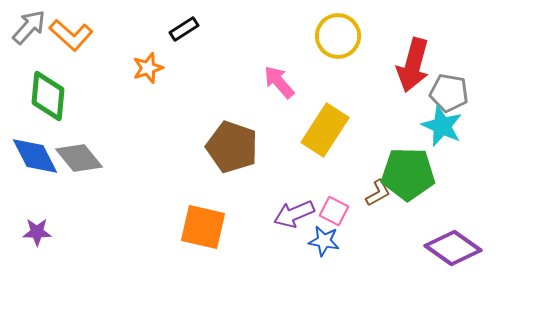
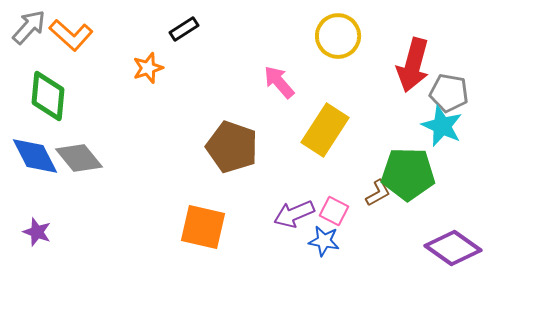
purple star: rotated 20 degrees clockwise
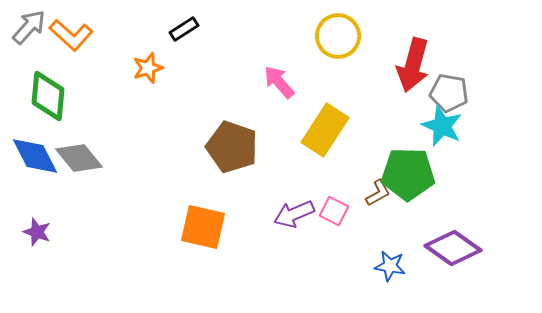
blue star: moved 66 px right, 25 px down
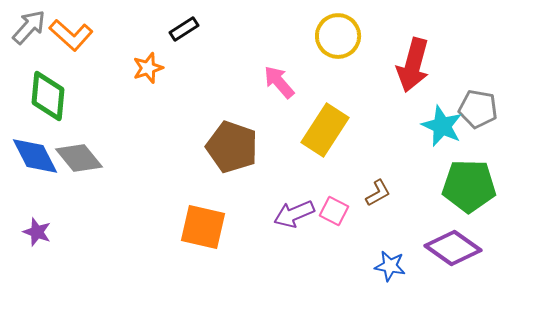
gray pentagon: moved 29 px right, 16 px down
green pentagon: moved 61 px right, 12 px down
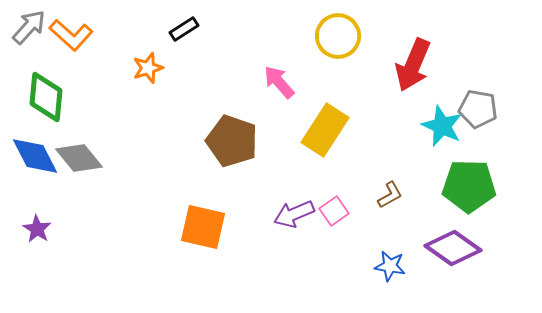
red arrow: rotated 8 degrees clockwise
green diamond: moved 2 px left, 1 px down
brown pentagon: moved 6 px up
brown L-shape: moved 12 px right, 2 px down
pink square: rotated 28 degrees clockwise
purple star: moved 3 px up; rotated 12 degrees clockwise
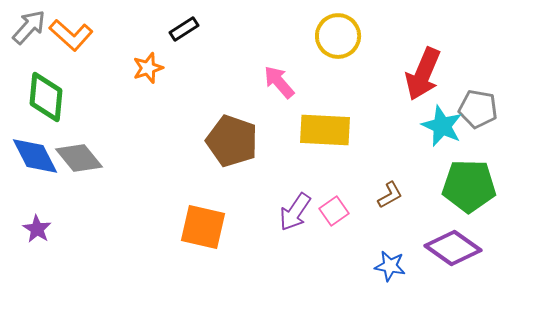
red arrow: moved 10 px right, 9 px down
yellow rectangle: rotated 60 degrees clockwise
purple arrow: moved 1 px right, 2 px up; rotated 33 degrees counterclockwise
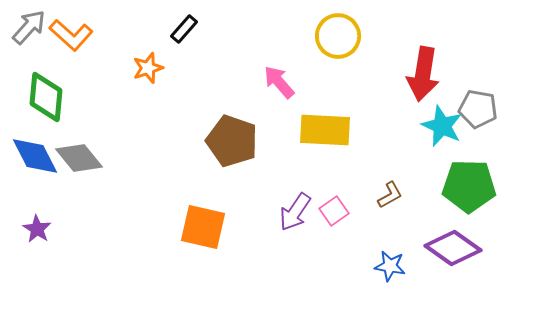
black rectangle: rotated 16 degrees counterclockwise
red arrow: rotated 14 degrees counterclockwise
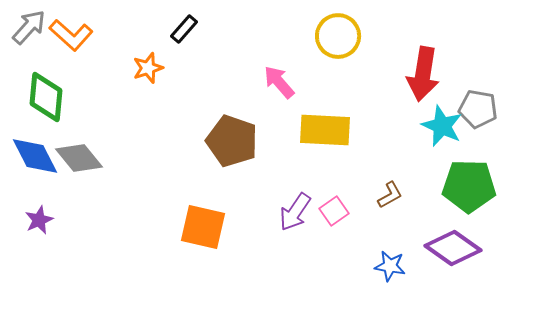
purple star: moved 2 px right, 9 px up; rotated 16 degrees clockwise
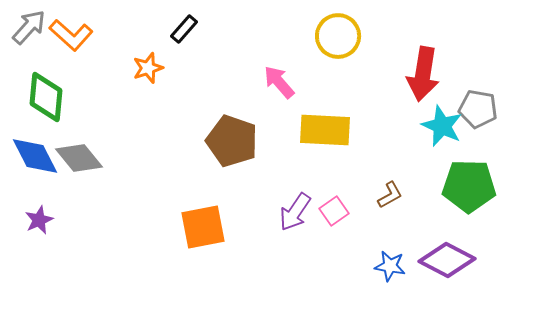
orange square: rotated 24 degrees counterclockwise
purple diamond: moved 6 px left, 12 px down; rotated 8 degrees counterclockwise
